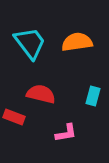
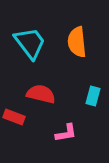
orange semicircle: rotated 88 degrees counterclockwise
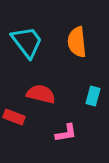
cyan trapezoid: moved 3 px left, 1 px up
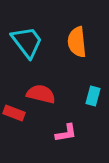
red rectangle: moved 4 px up
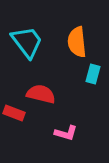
cyan rectangle: moved 22 px up
pink L-shape: rotated 25 degrees clockwise
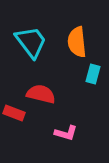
cyan trapezoid: moved 4 px right
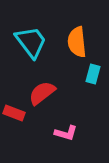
red semicircle: moved 1 px right, 1 px up; rotated 52 degrees counterclockwise
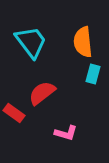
orange semicircle: moved 6 px right
red rectangle: rotated 15 degrees clockwise
